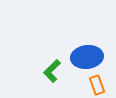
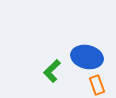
blue ellipse: rotated 20 degrees clockwise
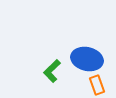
blue ellipse: moved 2 px down
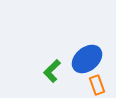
blue ellipse: rotated 52 degrees counterclockwise
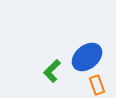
blue ellipse: moved 2 px up
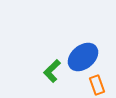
blue ellipse: moved 4 px left
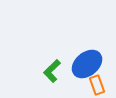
blue ellipse: moved 4 px right, 7 px down
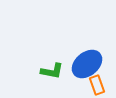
green L-shape: rotated 125 degrees counterclockwise
